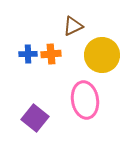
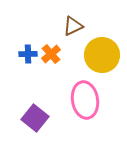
orange cross: rotated 36 degrees counterclockwise
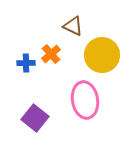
brown triangle: rotated 50 degrees clockwise
blue cross: moved 2 px left, 9 px down
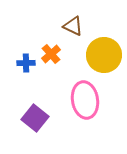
yellow circle: moved 2 px right
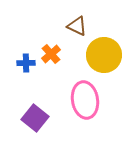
brown triangle: moved 4 px right
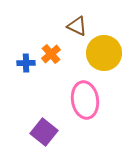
yellow circle: moved 2 px up
purple square: moved 9 px right, 14 px down
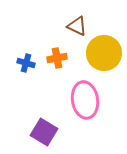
orange cross: moved 6 px right, 4 px down; rotated 30 degrees clockwise
blue cross: rotated 18 degrees clockwise
purple square: rotated 8 degrees counterclockwise
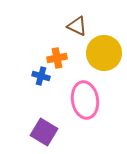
blue cross: moved 15 px right, 13 px down
